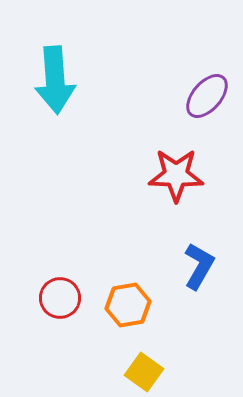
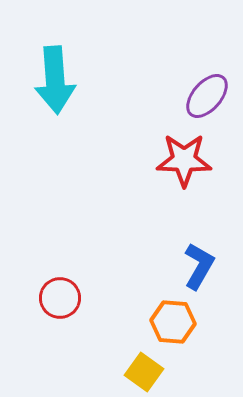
red star: moved 8 px right, 15 px up
orange hexagon: moved 45 px right, 17 px down; rotated 15 degrees clockwise
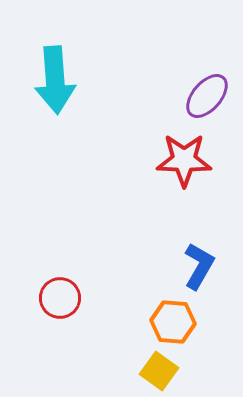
yellow square: moved 15 px right, 1 px up
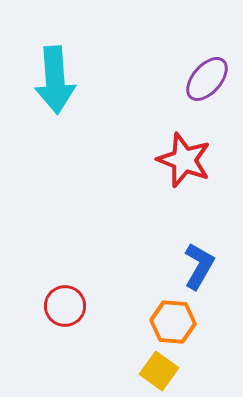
purple ellipse: moved 17 px up
red star: rotated 20 degrees clockwise
red circle: moved 5 px right, 8 px down
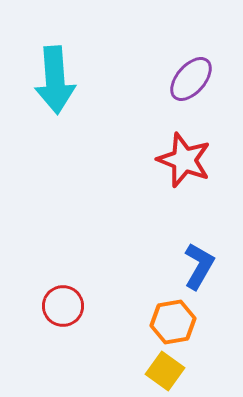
purple ellipse: moved 16 px left
red circle: moved 2 px left
orange hexagon: rotated 15 degrees counterclockwise
yellow square: moved 6 px right
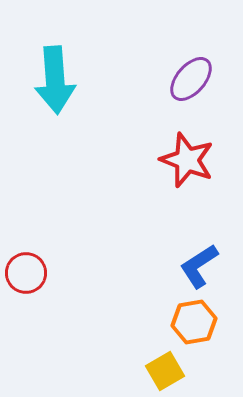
red star: moved 3 px right
blue L-shape: rotated 153 degrees counterclockwise
red circle: moved 37 px left, 33 px up
orange hexagon: moved 21 px right
yellow square: rotated 24 degrees clockwise
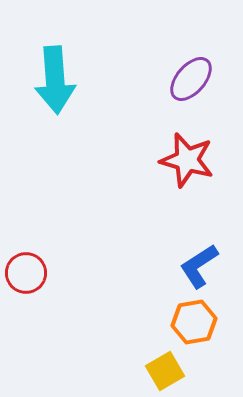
red star: rotated 6 degrees counterclockwise
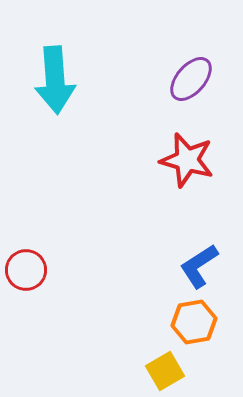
red circle: moved 3 px up
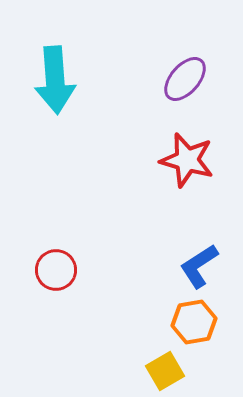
purple ellipse: moved 6 px left
red circle: moved 30 px right
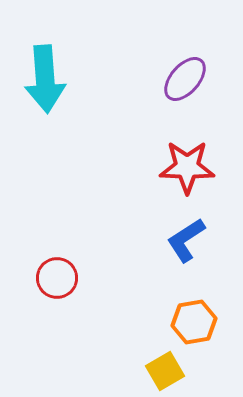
cyan arrow: moved 10 px left, 1 px up
red star: moved 7 px down; rotated 14 degrees counterclockwise
blue L-shape: moved 13 px left, 26 px up
red circle: moved 1 px right, 8 px down
